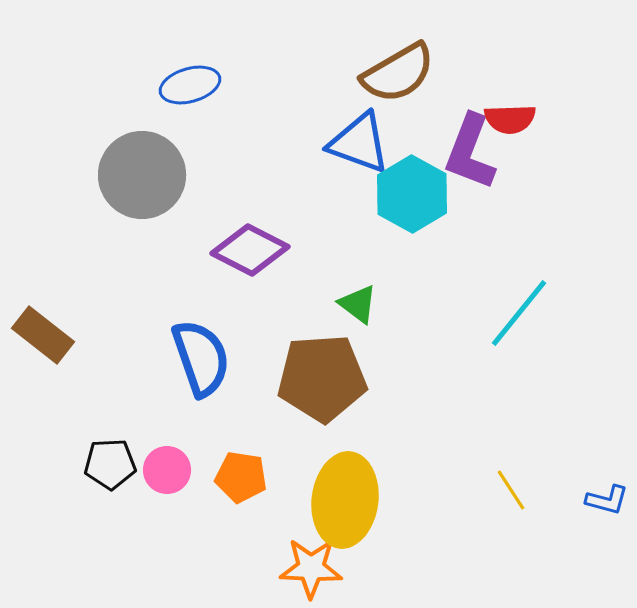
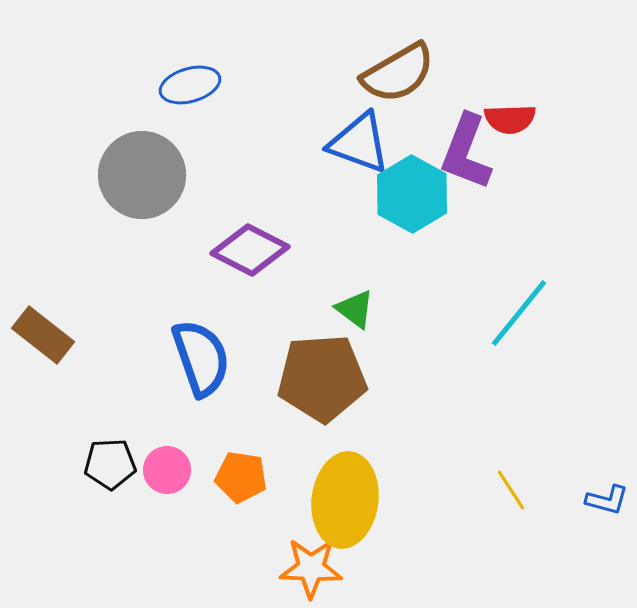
purple L-shape: moved 4 px left
green triangle: moved 3 px left, 5 px down
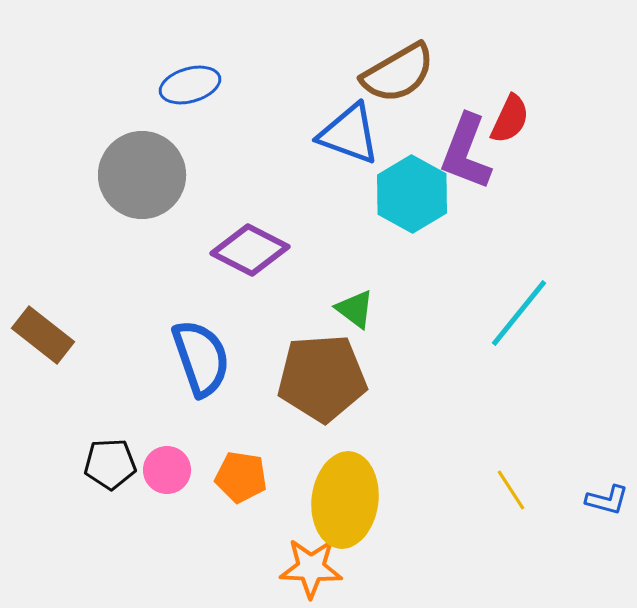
red semicircle: rotated 63 degrees counterclockwise
blue triangle: moved 10 px left, 9 px up
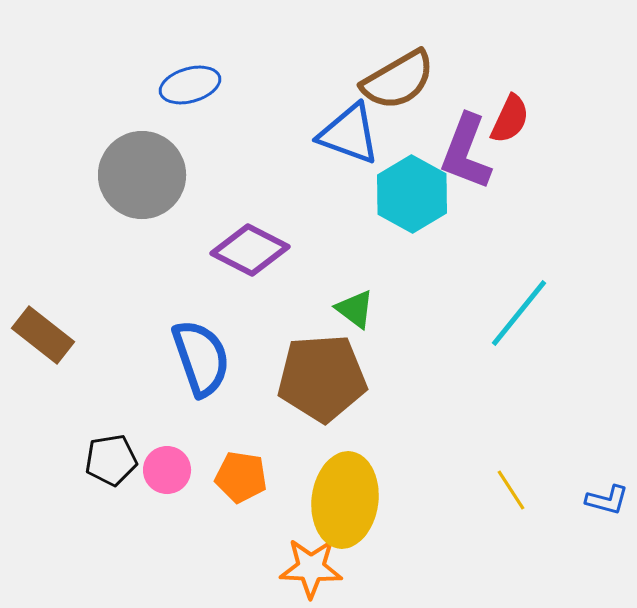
brown semicircle: moved 7 px down
black pentagon: moved 1 px right, 4 px up; rotated 6 degrees counterclockwise
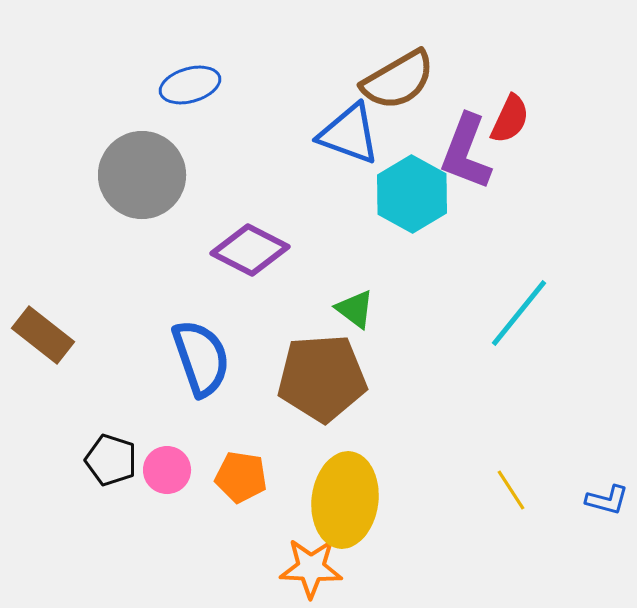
black pentagon: rotated 27 degrees clockwise
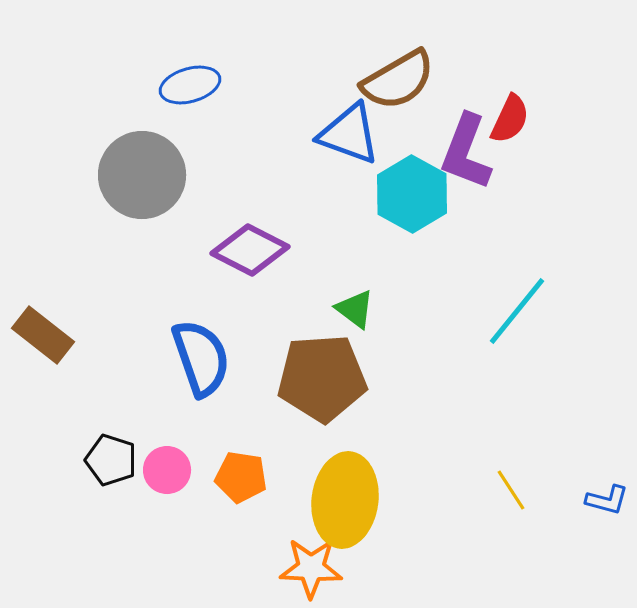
cyan line: moved 2 px left, 2 px up
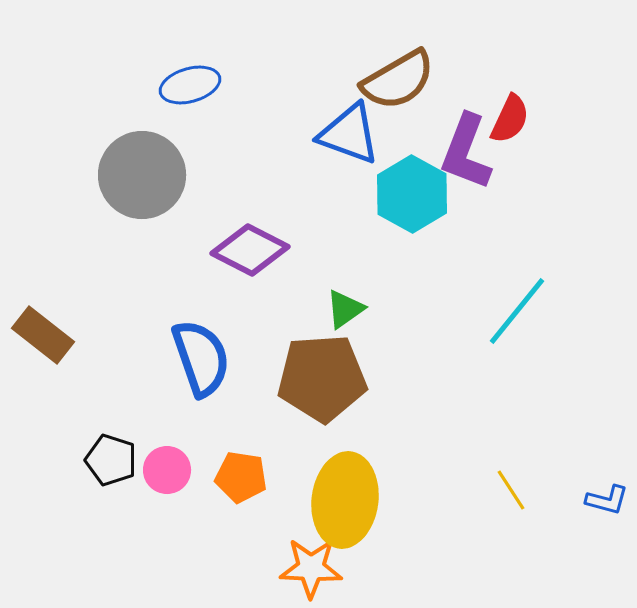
green triangle: moved 10 px left; rotated 48 degrees clockwise
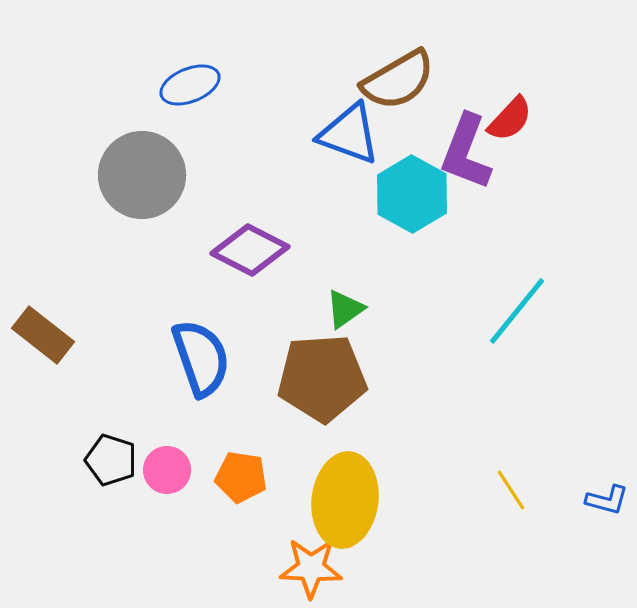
blue ellipse: rotated 6 degrees counterclockwise
red semicircle: rotated 18 degrees clockwise
